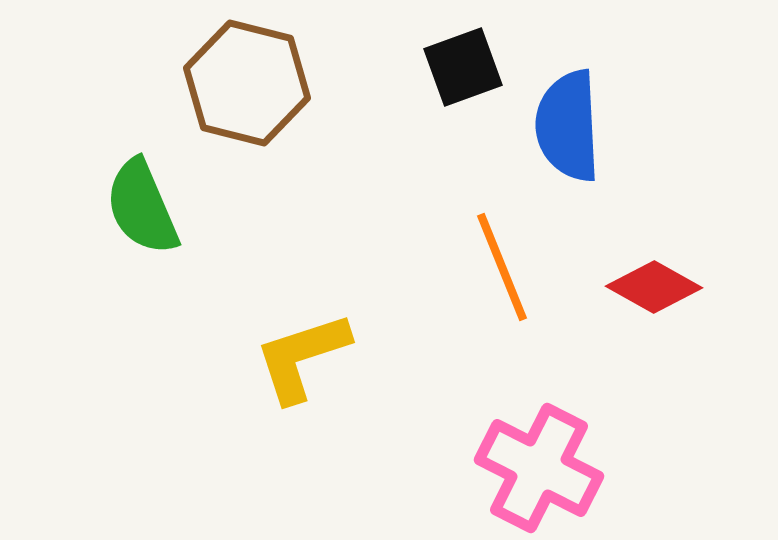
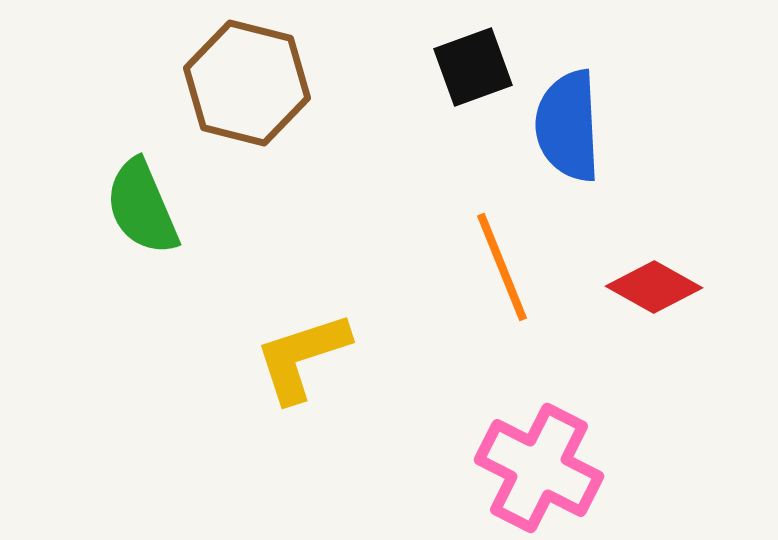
black square: moved 10 px right
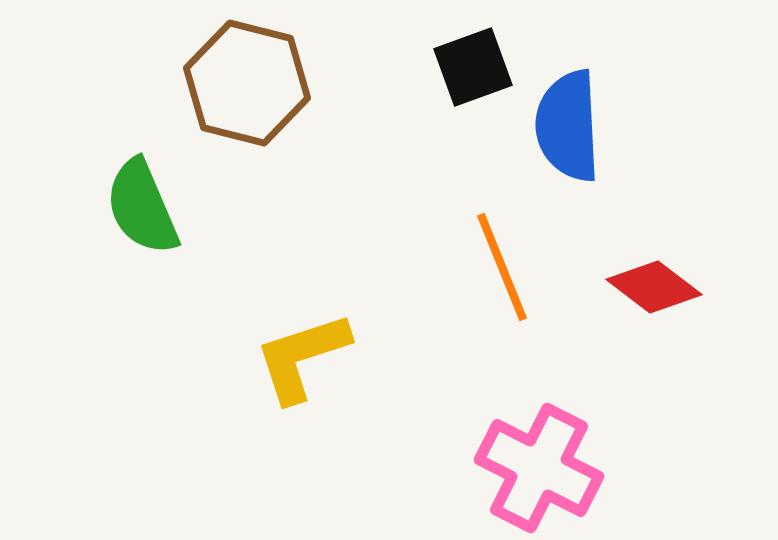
red diamond: rotated 8 degrees clockwise
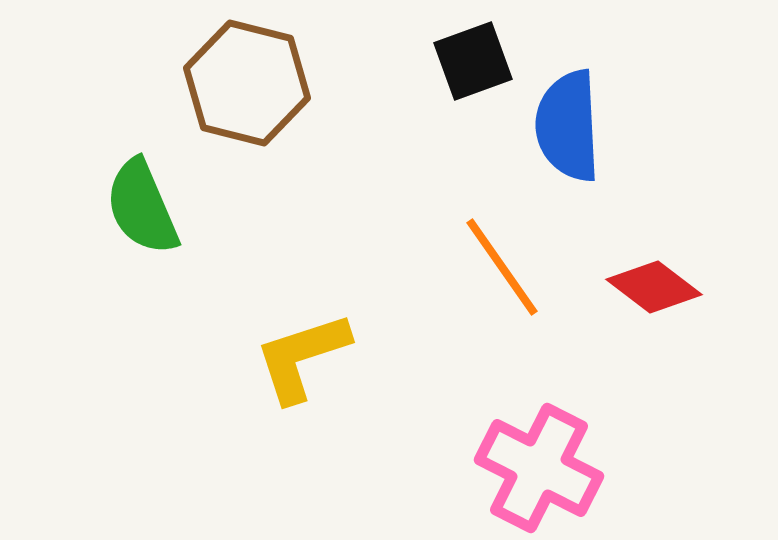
black square: moved 6 px up
orange line: rotated 13 degrees counterclockwise
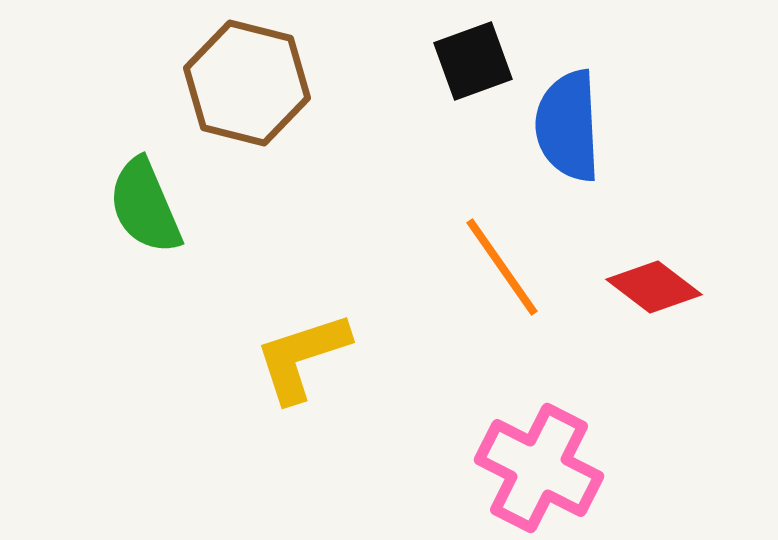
green semicircle: moved 3 px right, 1 px up
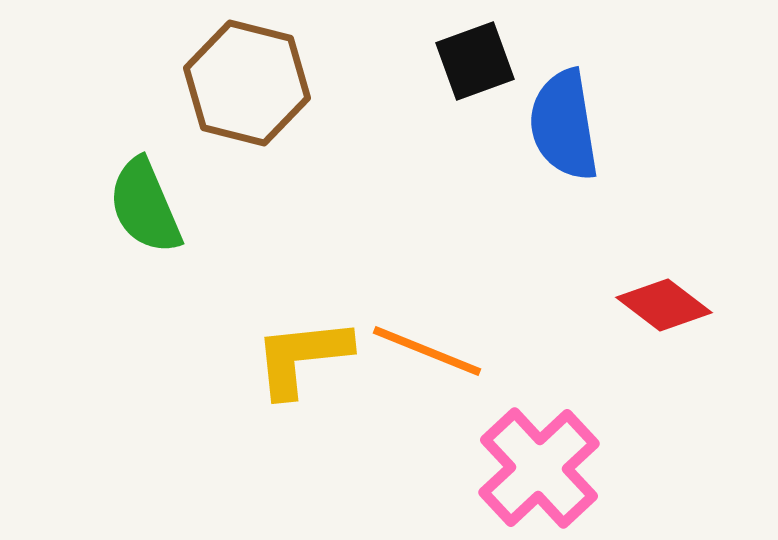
black square: moved 2 px right
blue semicircle: moved 4 px left, 1 px up; rotated 6 degrees counterclockwise
orange line: moved 75 px left, 84 px down; rotated 33 degrees counterclockwise
red diamond: moved 10 px right, 18 px down
yellow L-shape: rotated 12 degrees clockwise
pink cross: rotated 20 degrees clockwise
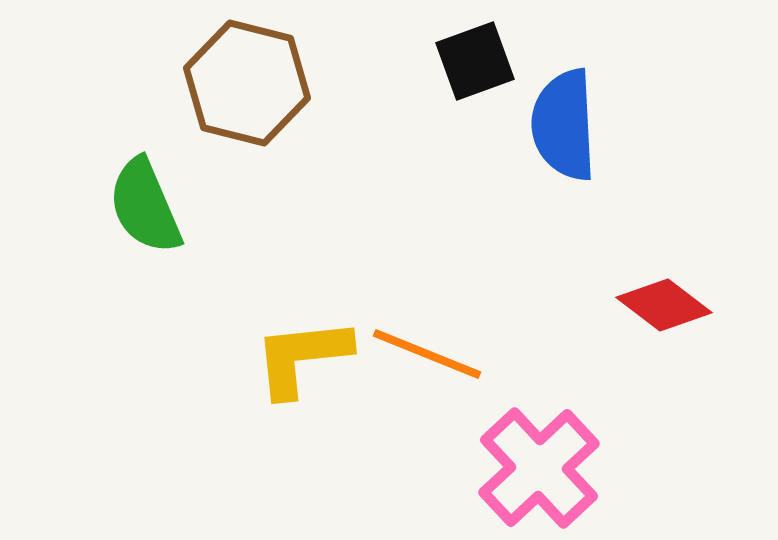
blue semicircle: rotated 6 degrees clockwise
orange line: moved 3 px down
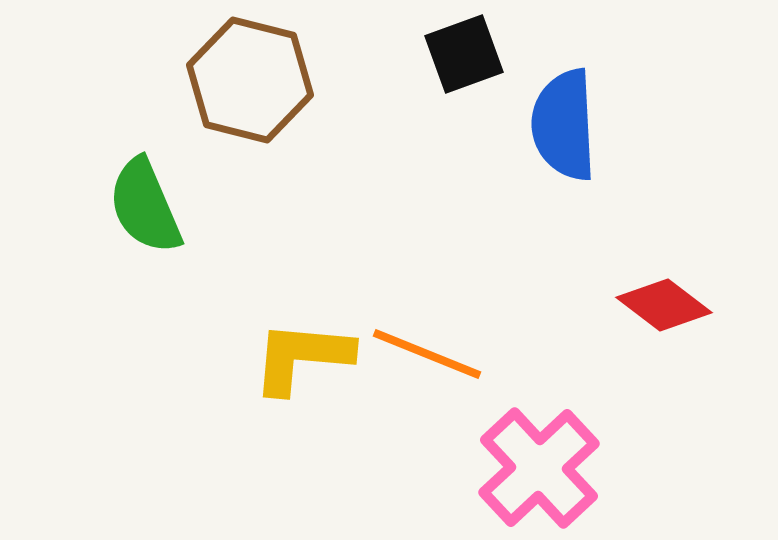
black square: moved 11 px left, 7 px up
brown hexagon: moved 3 px right, 3 px up
yellow L-shape: rotated 11 degrees clockwise
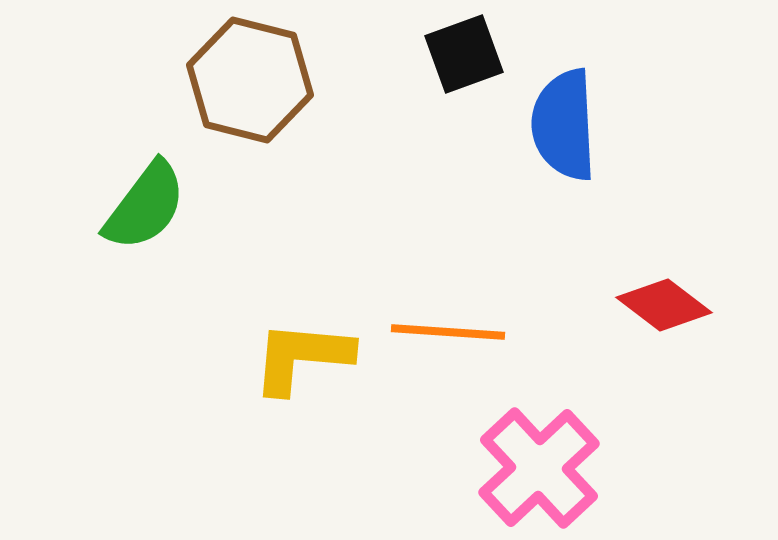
green semicircle: rotated 120 degrees counterclockwise
orange line: moved 21 px right, 22 px up; rotated 18 degrees counterclockwise
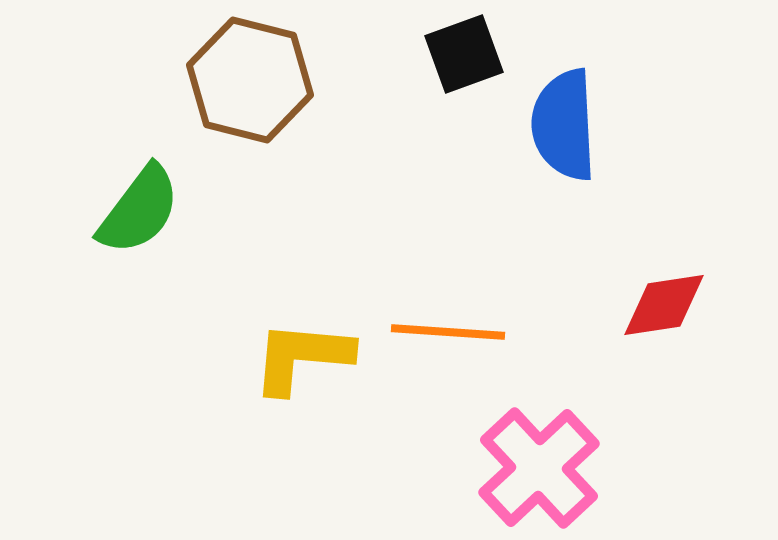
green semicircle: moved 6 px left, 4 px down
red diamond: rotated 46 degrees counterclockwise
